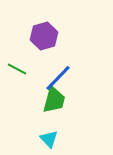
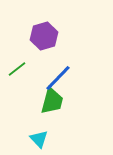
green line: rotated 66 degrees counterclockwise
green trapezoid: moved 2 px left, 1 px down
cyan triangle: moved 10 px left
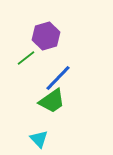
purple hexagon: moved 2 px right
green line: moved 9 px right, 11 px up
green trapezoid: rotated 40 degrees clockwise
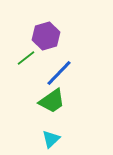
blue line: moved 1 px right, 5 px up
cyan triangle: moved 12 px right; rotated 30 degrees clockwise
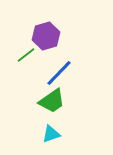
green line: moved 3 px up
cyan triangle: moved 5 px up; rotated 24 degrees clockwise
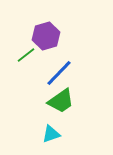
green trapezoid: moved 9 px right
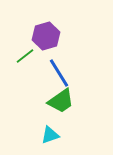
green line: moved 1 px left, 1 px down
blue line: rotated 76 degrees counterclockwise
cyan triangle: moved 1 px left, 1 px down
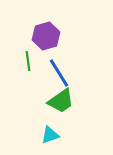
green line: moved 3 px right, 5 px down; rotated 60 degrees counterclockwise
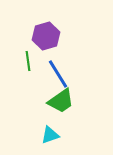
blue line: moved 1 px left, 1 px down
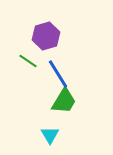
green line: rotated 48 degrees counterclockwise
green trapezoid: moved 3 px right; rotated 24 degrees counterclockwise
cyan triangle: rotated 42 degrees counterclockwise
